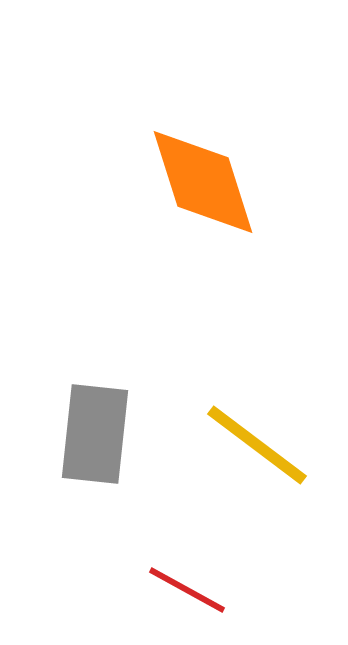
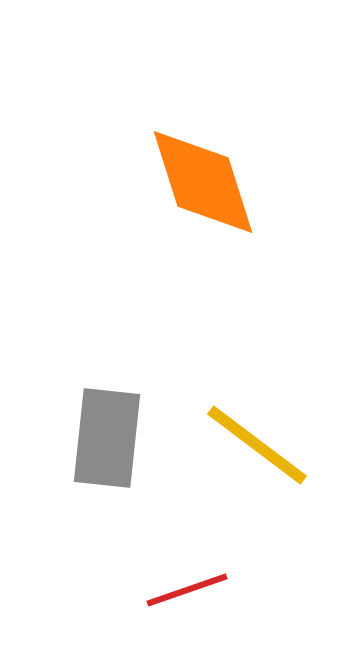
gray rectangle: moved 12 px right, 4 px down
red line: rotated 48 degrees counterclockwise
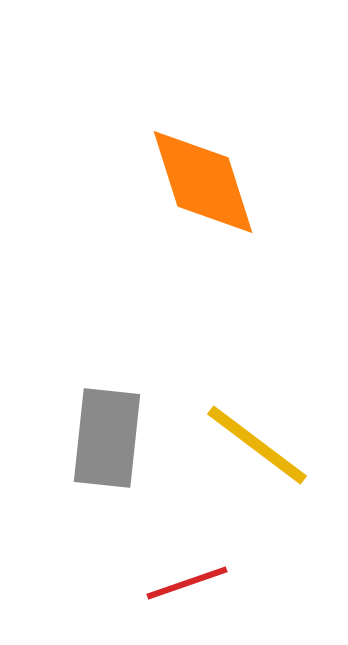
red line: moved 7 px up
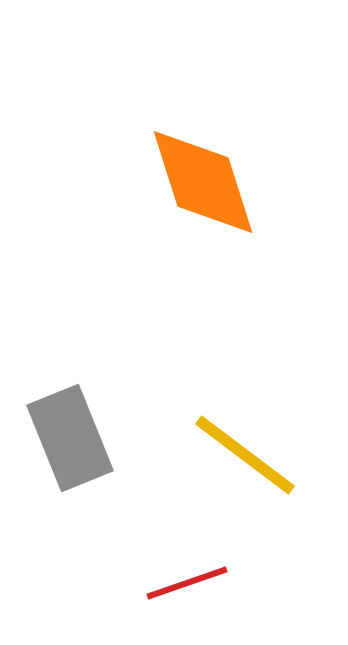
gray rectangle: moved 37 px left; rotated 28 degrees counterclockwise
yellow line: moved 12 px left, 10 px down
